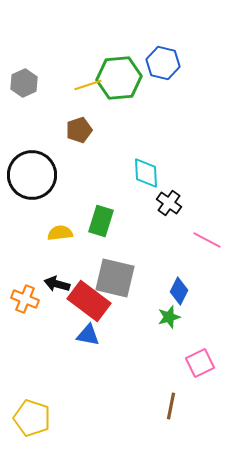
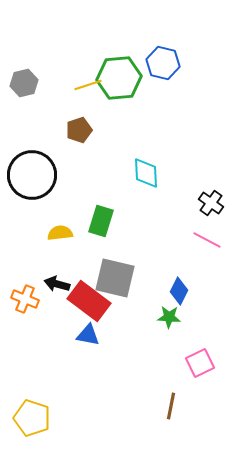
gray hexagon: rotated 12 degrees clockwise
black cross: moved 42 px right
green star: rotated 20 degrees clockwise
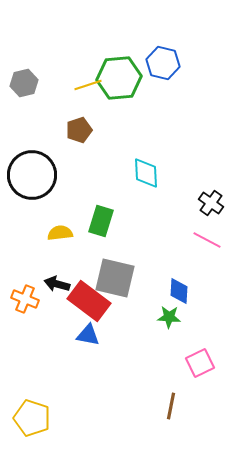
blue diamond: rotated 24 degrees counterclockwise
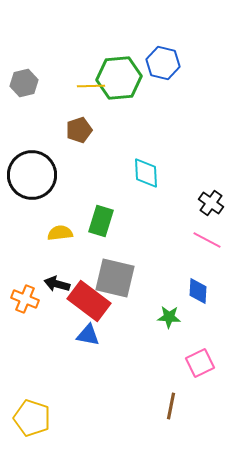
yellow line: moved 3 px right, 1 px down; rotated 16 degrees clockwise
blue diamond: moved 19 px right
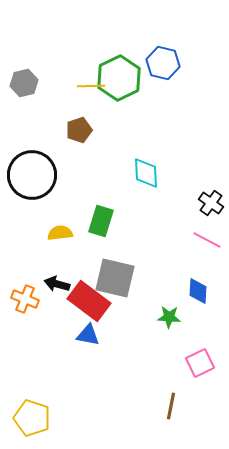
green hexagon: rotated 21 degrees counterclockwise
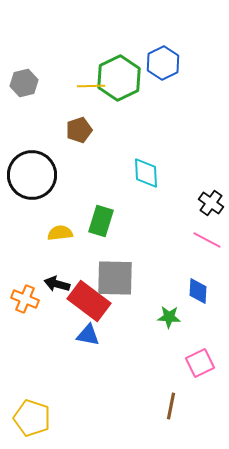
blue hexagon: rotated 20 degrees clockwise
gray square: rotated 12 degrees counterclockwise
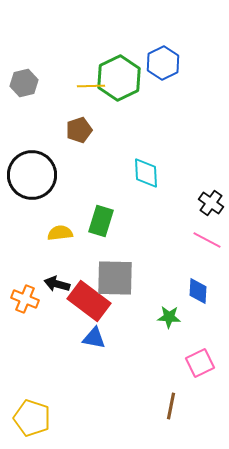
blue triangle: moved 6 px right, 3 px down
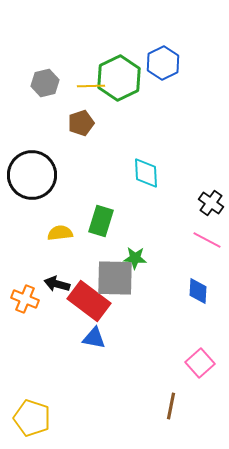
gray hexagon: moved 21 px right
brown pentagon: moved 2 px right, 7 px up
green star: moved 34 px left, 59 px up
pink square: rotated 16 degrees counterclockwise
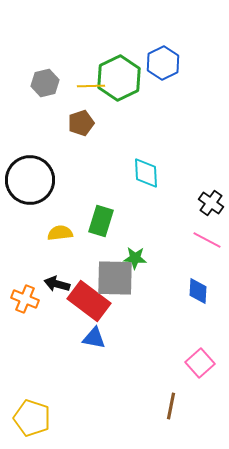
black circle: moved 2 px left, 5 px down
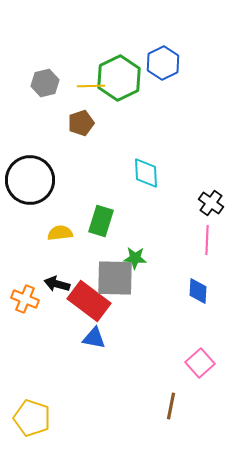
pink line: rotated 64 degrees clockwise
